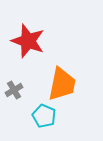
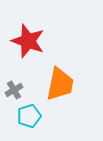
orange trapezoid: moved 2 px left
cyan pentagon: moved 15 px left; rotated 30 degrees clockwise
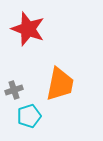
red star: moved 12 px up
gray cross: rotated 12 degrees clockwise
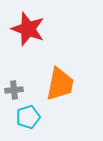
gray cross: rotated 12 degrees clockwise
cyan pentagon: moved 1 px left, 1 px down
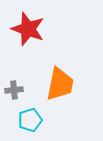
cyan pentagon: moved 2 px right, 3 px down
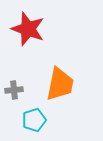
cyan pentagon: moved 4 px right
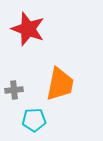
cyan pentagon: rotated 15 degrees clockwise
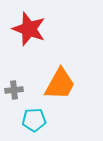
red star: moved 1 px right
orange trapezoid: rotated 18 degrees clockwise
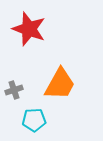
gray cross: rotated 12 degrees counterclockwise
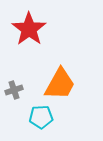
red star: rotated 16 degrees clockwise
cyan pentagon: moved 7 px right, 3 px up
